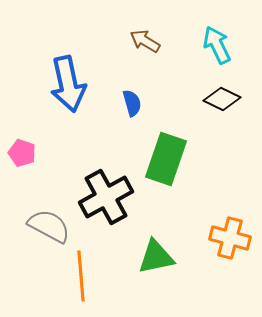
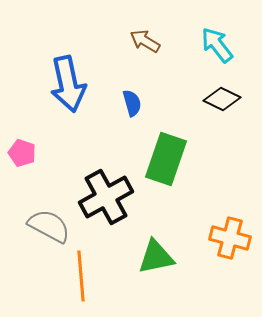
cyan arrow: rotated 12 degrees counterclockwise
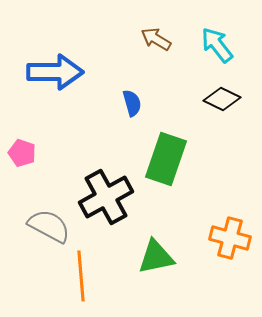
brown arrow: moved 11 px right, 2 px up
blue arrow: moved 13 px left, 12 px up; rotated 78 degrees counterclockwise
